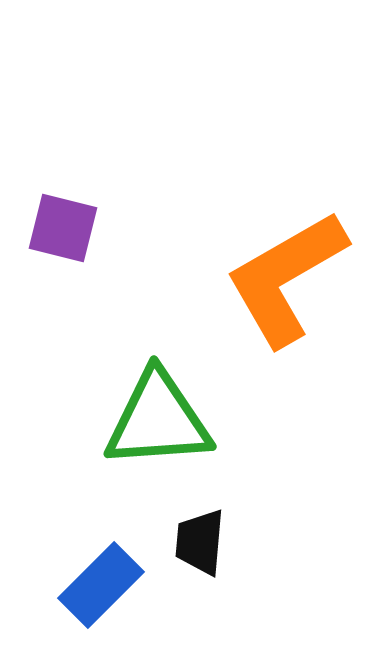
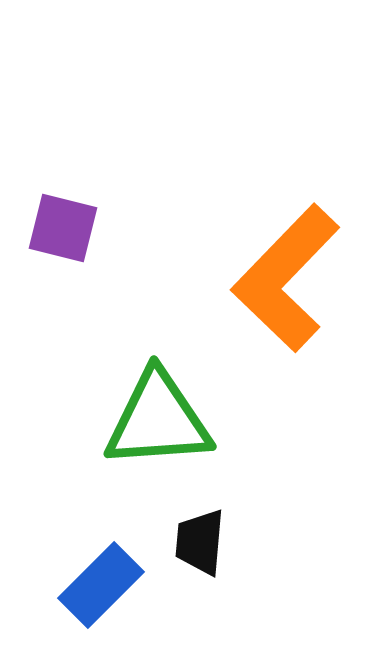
orange L-shape: rotated 16 degrees counterclockwise
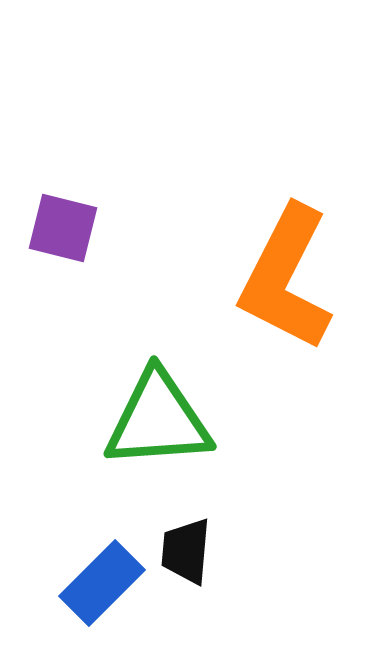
orange L-shape: rotated 17 degrees counterclockwise
black trapezoid: moved 14 px left, 9 px down
blue rectangle: moved 1 px right, 2 px up
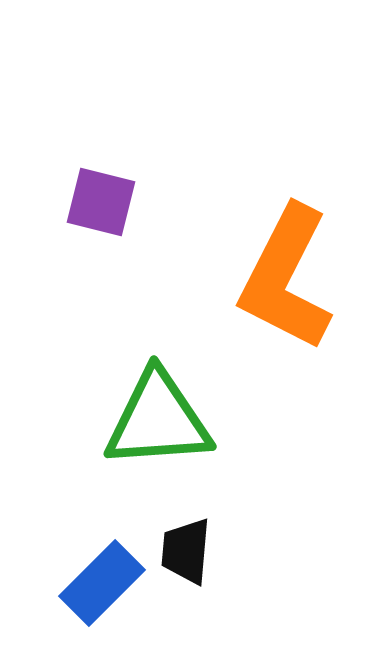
purple square: moved 38 px right, 26 px up
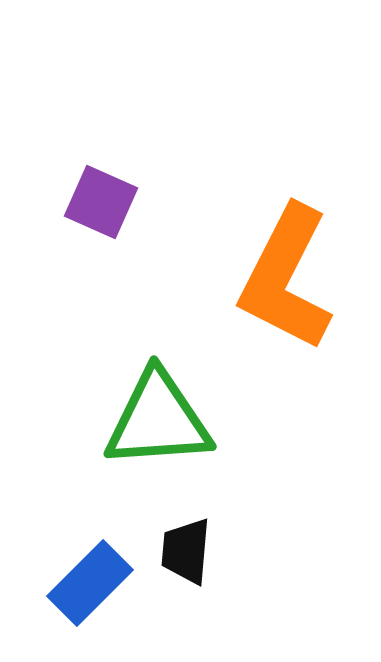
purple square: rotated 10 degrees clockwise
blue rectangle: moved 12 px left
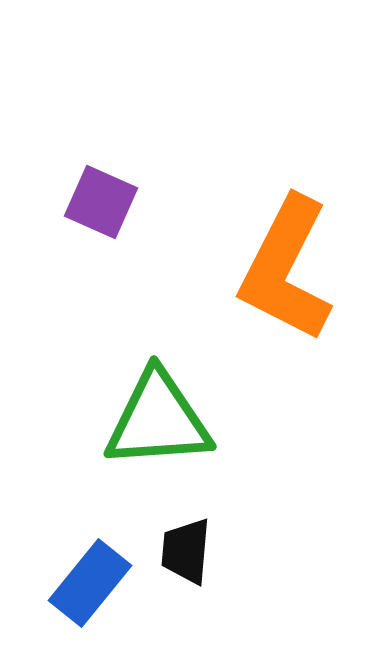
orange L-shape: moved 9 px up
blue rectangle: rotated 6 degrees counterclockwise
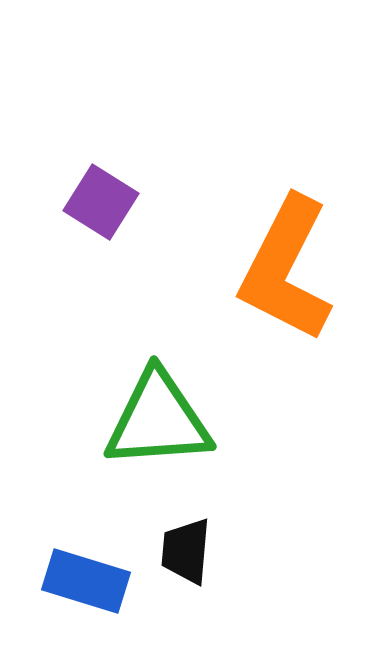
purple square: rotated 8 degrees clockwise
blue rectangle: moved 4 px left, 2 px up; rotated 68 degrees clockwise
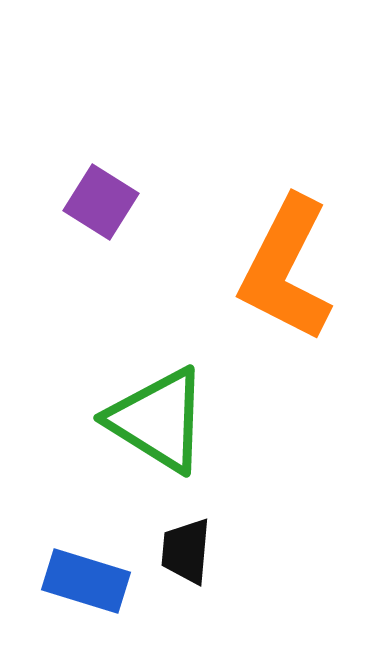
green triangle: rotated 36 degrees clockwise
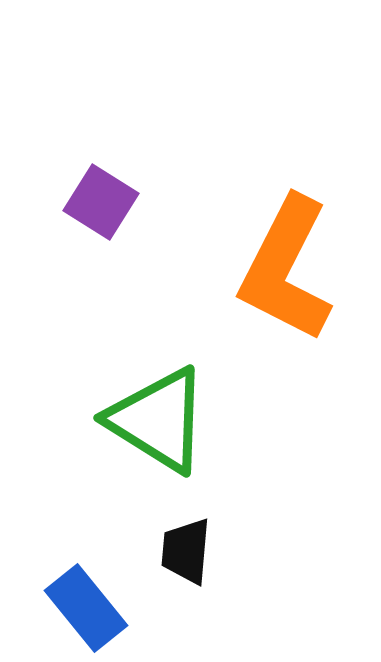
blue rectangle: moved 27 px down; rotated 34 degrees clockwise
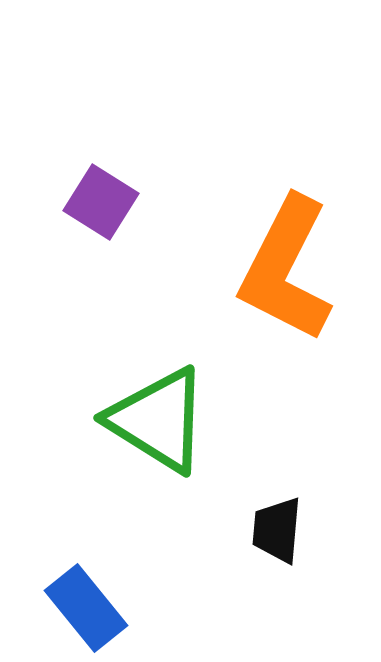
black trapezoid: moved 91 px right, 21 px up
